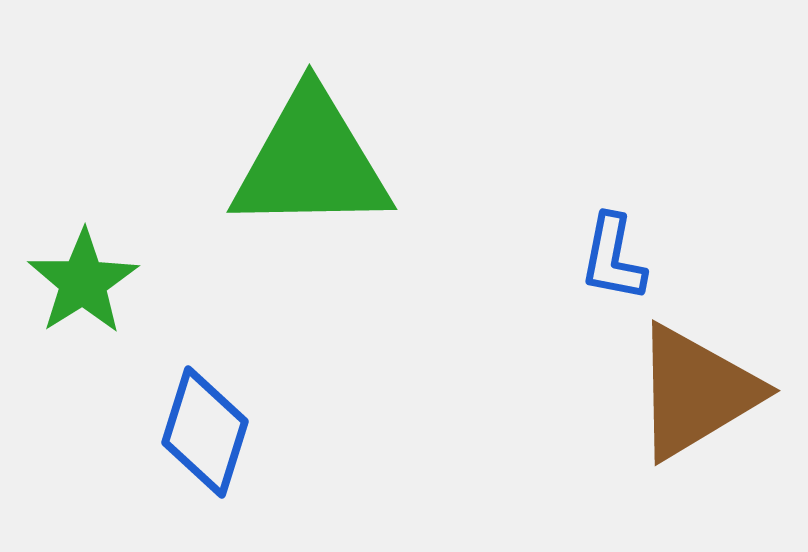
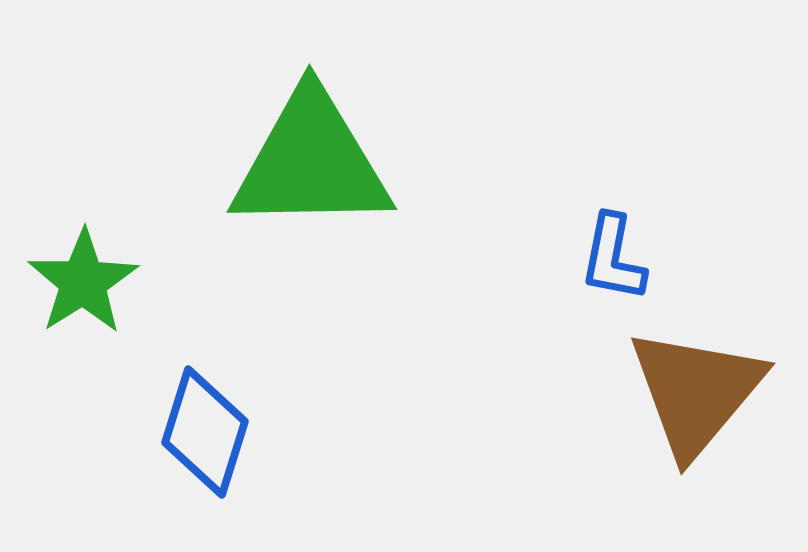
brown triangle: rotated 19 degrees counterclockwise
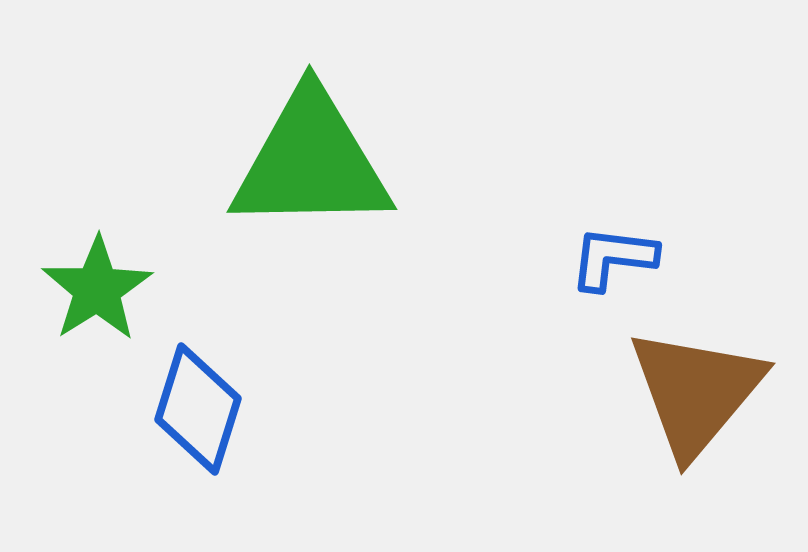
blue L-shape: rotated 86 degrees clockwise
green star: moved 14 px right, 7 px down
blue diamond: moved 7 px left, 23 px up
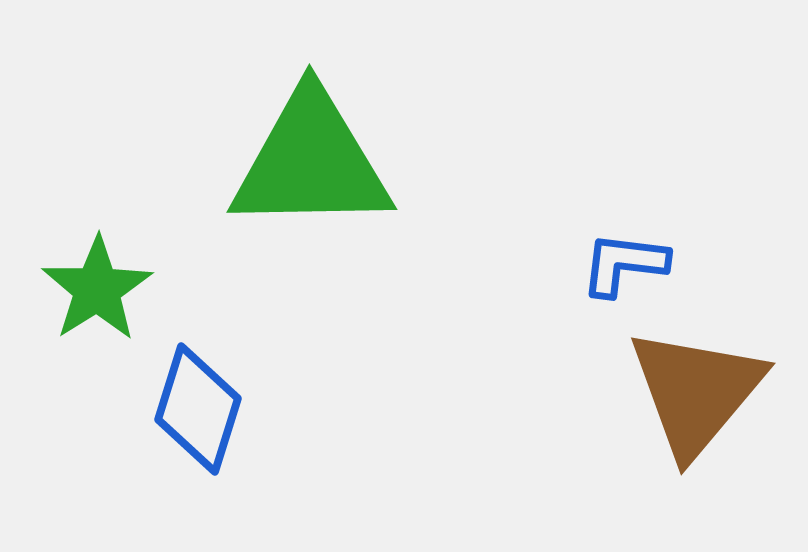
blue L-shape: moved 11 px right, 6 px down
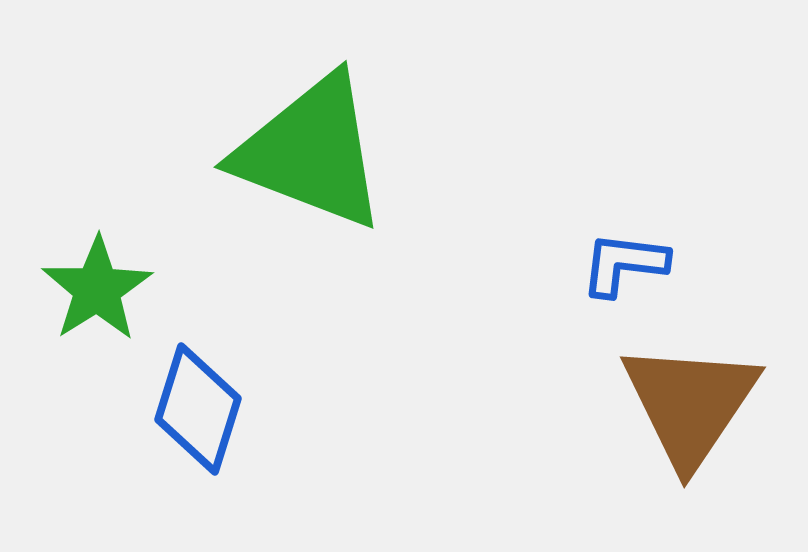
green triangle: moved 10 px up; rotated 22 degrees clockwise
brown triangle: moved 6 px left, 12 px down; rotated 6 degrees counterclockwise
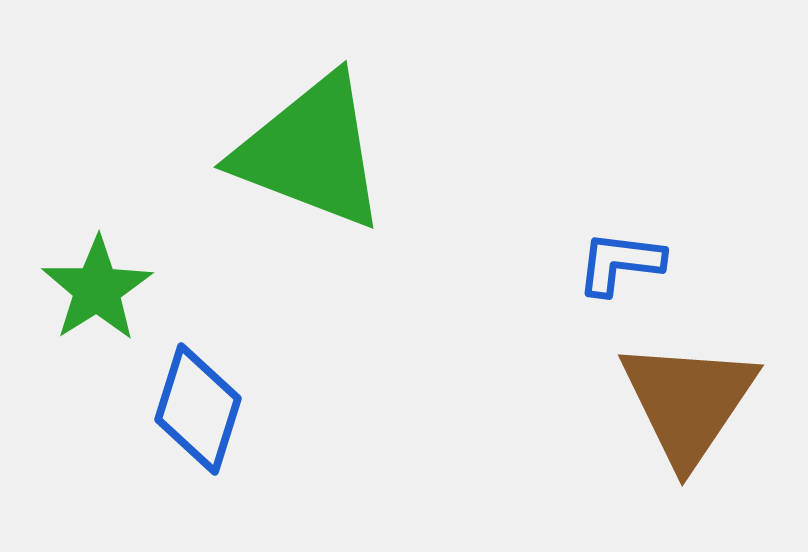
blue L-shape: moved 4 px left, 1 px up
brown triangle: moved 2 px left, 2 px up
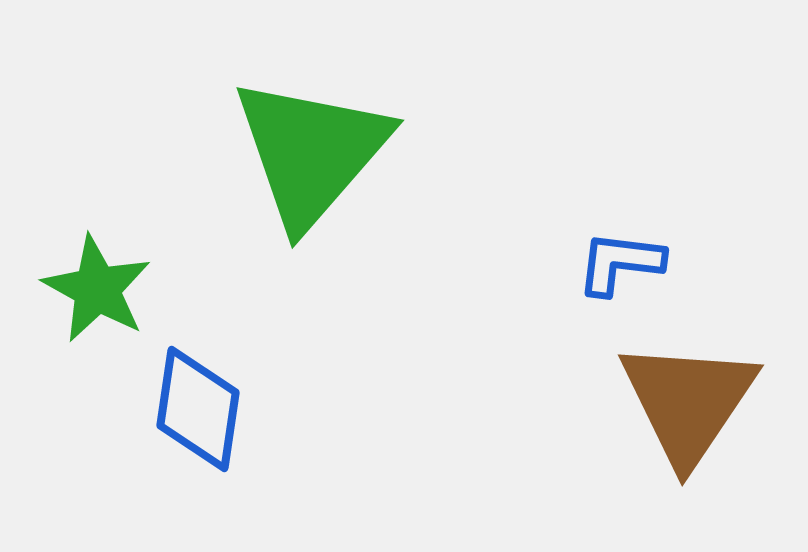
green triangle: rotated 50 degrees clockwise
green star: rotated 11 degrees counterclockwise
blue diamond: rotated 9 degrees counterclockwise
